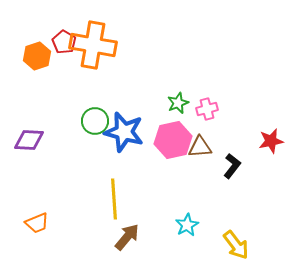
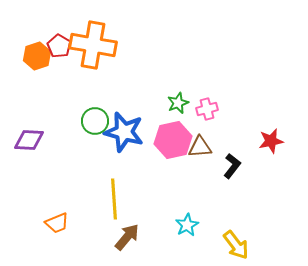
red pentagon: moved 5 px left, 4 px down
orange trapezoid: moved 20 px right
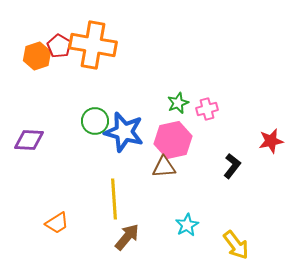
brown triangle: moved 36 px left, 20 px down
orange trapezoid: rotated 10 degrees counterclockwise
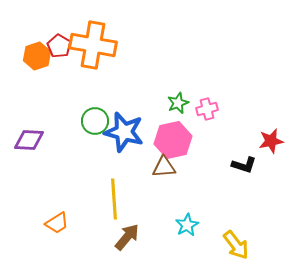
black L-shape: moved 12 px right, 1 px up; rotated 70 degrees clockwise
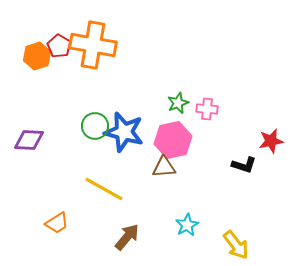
pink cross: rotated 20 degrees clockwise
green circle: moved 5 px down
yellow line: moved 10 px left, 10 px up; rotated 57 degrees counterclockwise
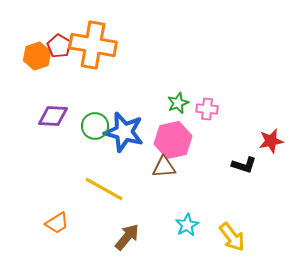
purple diamond: moved 24 px right, 24 px up
yellow arrow: moved 4 px left, 8 px up
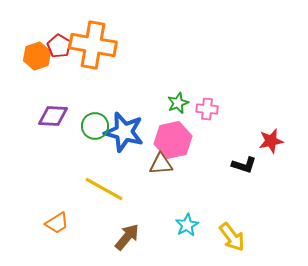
brown triangle: moved 3 px left, 3 px up
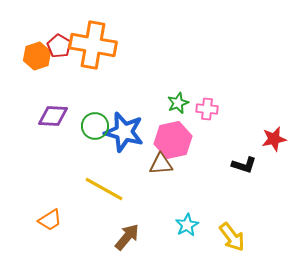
red star: moved 3 px right, 2 px up
orange trapezoid: moved 7 px left, 3 px up
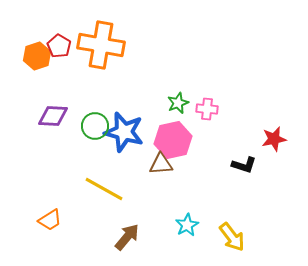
orange cross: moved 8 px right
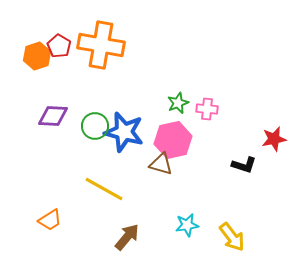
brown triangle: rotated 20 degrees clockwise
cyan star: rotated 20 degrees clockwise
